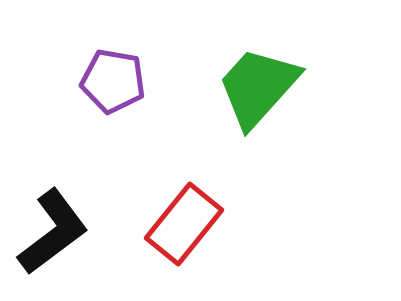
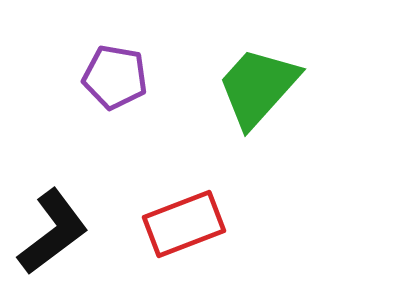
purple pentagon: moved 2 px right, 4 px up
red rectangle: rotated 30 degrees clockwise
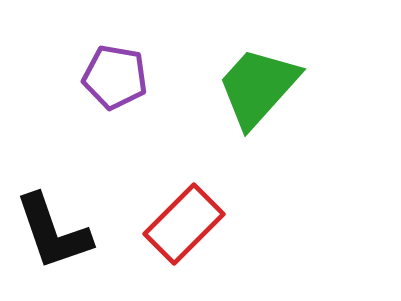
red rectangle: rotated 24 degrees counterclockwise
black L-shape: rotated 108 degrees clockwise
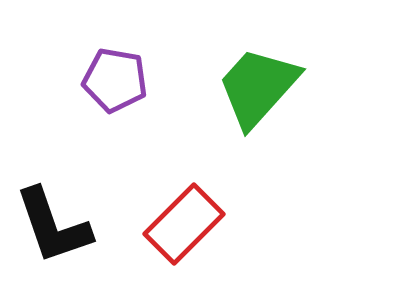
purple pentagon: moved 3 px down
black L-shape: moved 6 px up
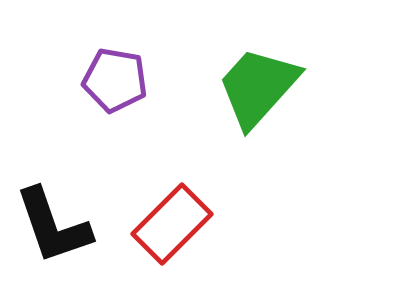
red rectangle: moved 12 px left
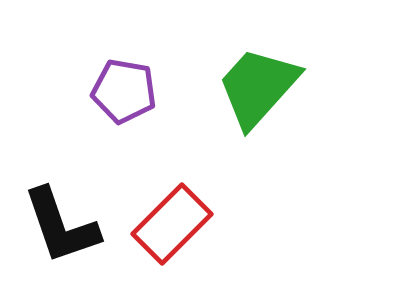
purple pentagon: moved 9 px right, 11 px down
black L-shape: moved 8 px right
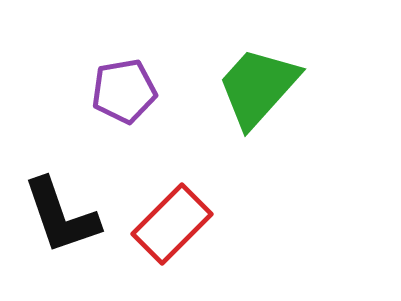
purple pentagon: rotated 20 degrees counterclockwise
black L-shape: moved 10 px up
